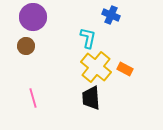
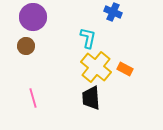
blue cross: moved 2 px right, 3 px up
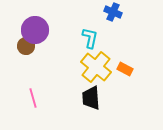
purple circle: moved 2 px right, 13 px down
cyan L-shape: moved 2 px right
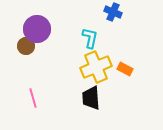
purple circle: moved 2 px right, 1 px up
yellow cross: rotated 28 degrees clockwise
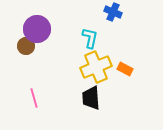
pink line: moved 1 px right
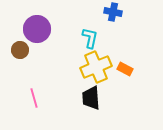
blue cross: rotated 12 degrees counterclockwise
brown circle: moved 6 px left, 4 px down
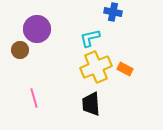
cyan L-shape: rotated 115 degrees counterclockwise
black trapezoid: moved 6 px down
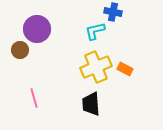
cyan L-shape: moved 5 px right, 7 px up
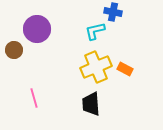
brown circle: moved 6 px left
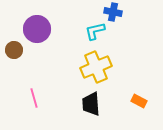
orange rectangle: moved 14 px right, 32 px down
